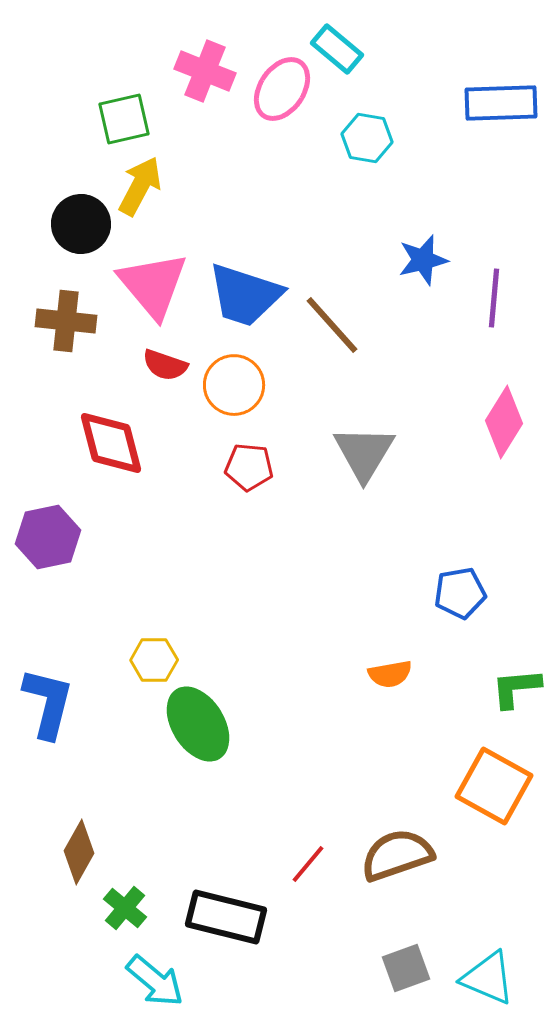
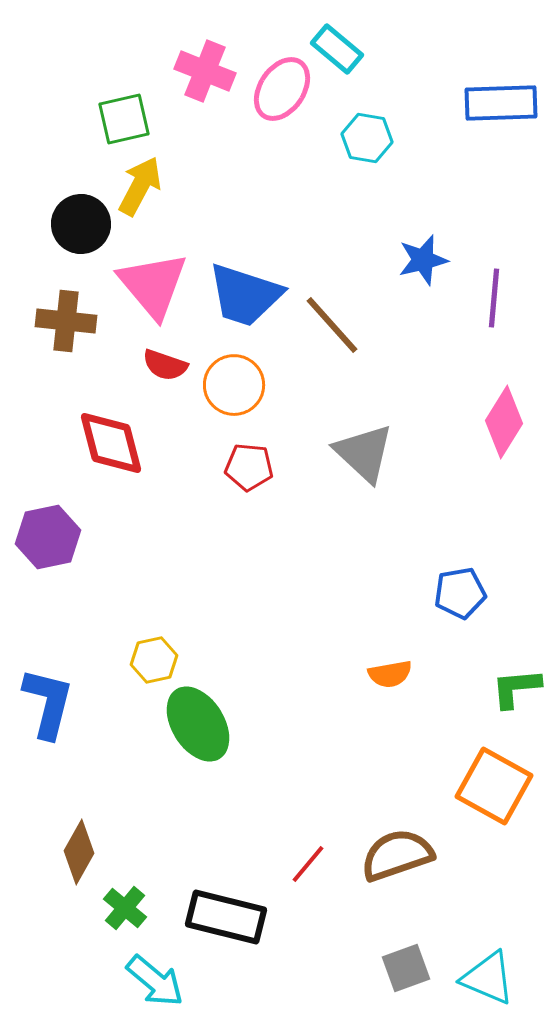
gray triangle: rotated 18 degrees counterclockwise
yellow hexagon: rotated 12 degrees counterclockwise
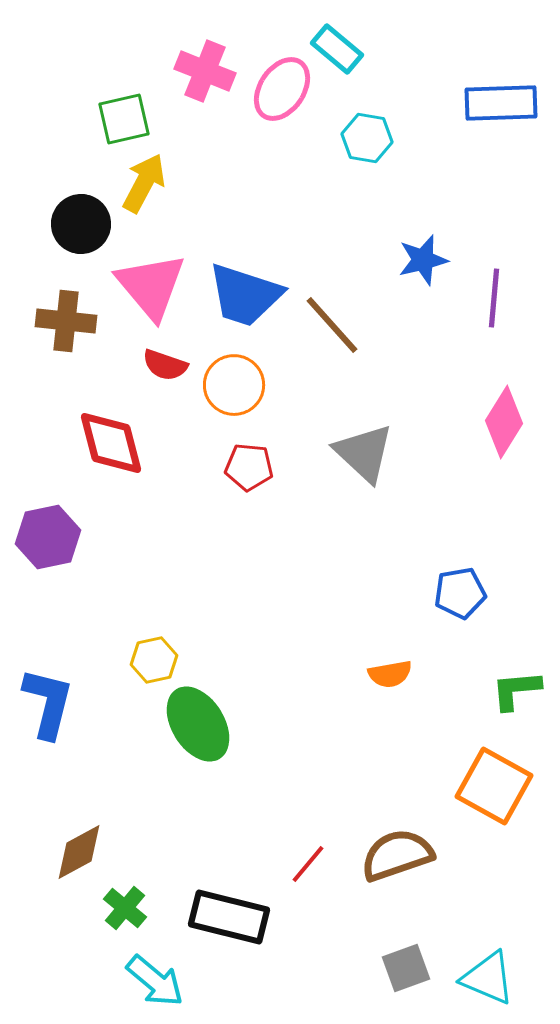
yellow arrow: moved 4 px right, 3 px up
pink triangle: moved 2 px left, 1 px down
green L-shape: moved 2 px down
brown diamond: rotated 32 degrees clockwise
black rectangle: moved 3 px right
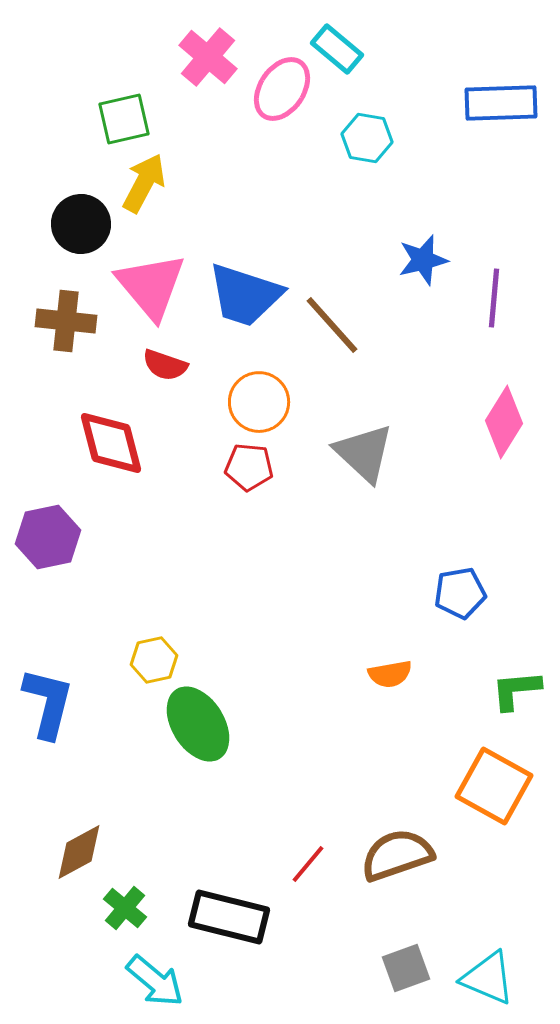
pink cross: moved 3 px right, 14 px up; rotated 18 degrees clockwise
orange circle: moved 25 px right, 17 px down
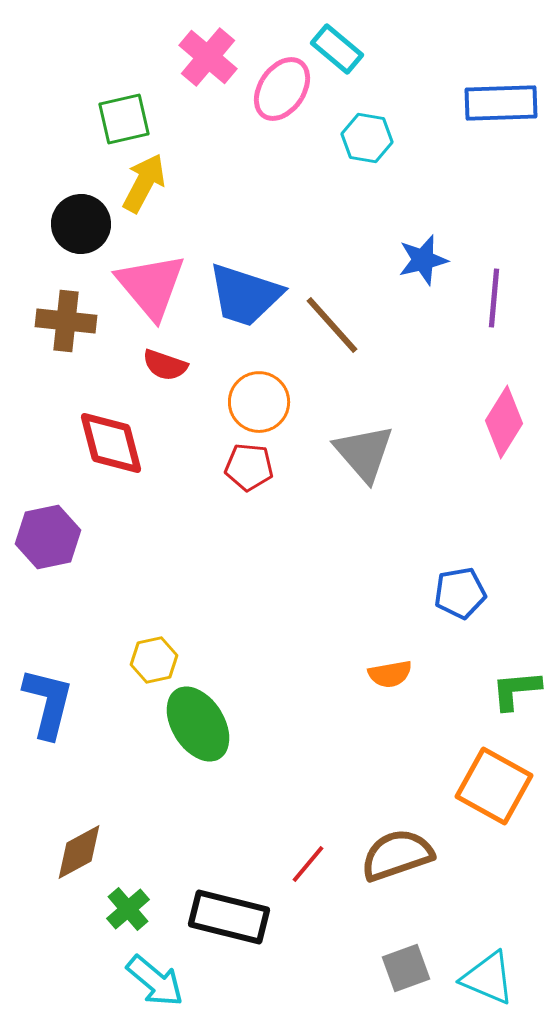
gray triangle: rotated 6 degrees clockwise
green cross: moved 3 px right, 1 px down; rotated 9 degrees clockwise
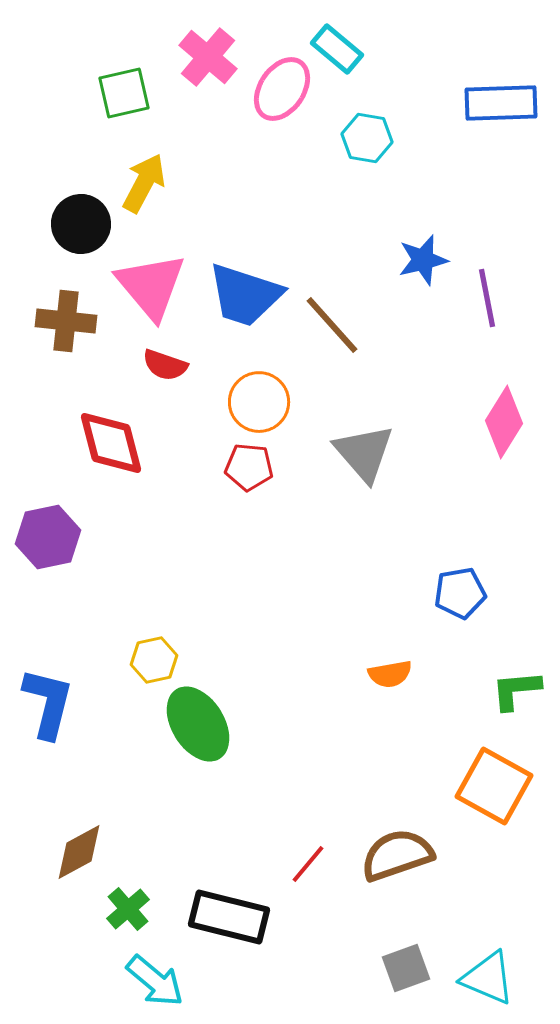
green square: moved 26 px up
purple line: moved 7 px left; rotated 16 degrees counterclockwise
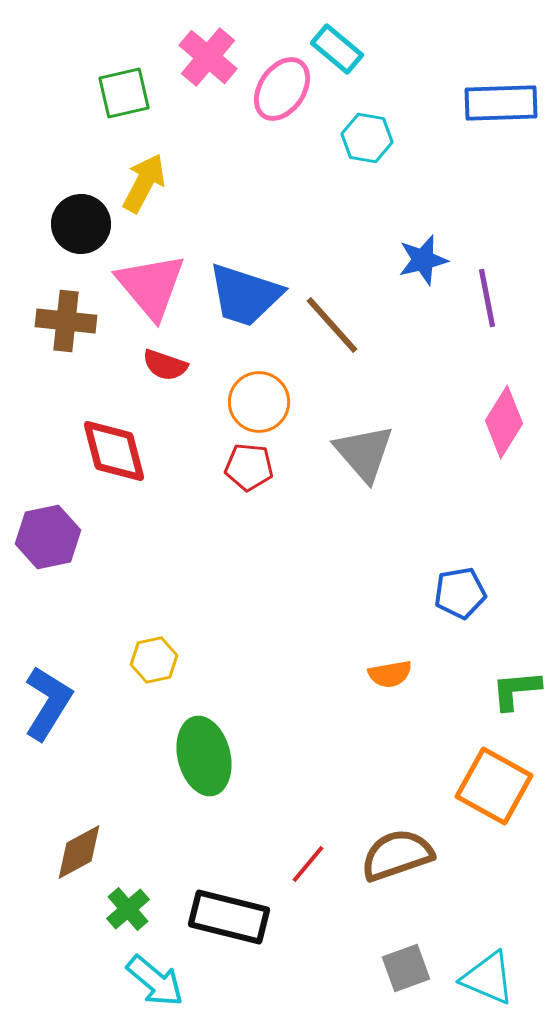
red diamond: moved 3 px right, 8 px down
blue L-shape: rotated 18 degrees clockwise
green ellipse: moved 6 px right, 32 px down; rotated 18 degrees clockwise
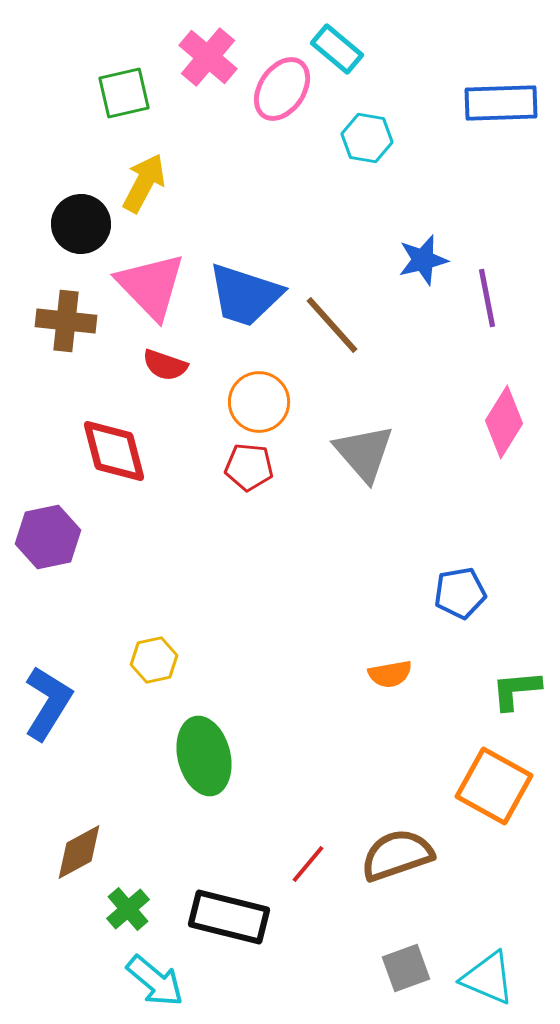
pink triangle: rotated 4 degrees counterclockwise
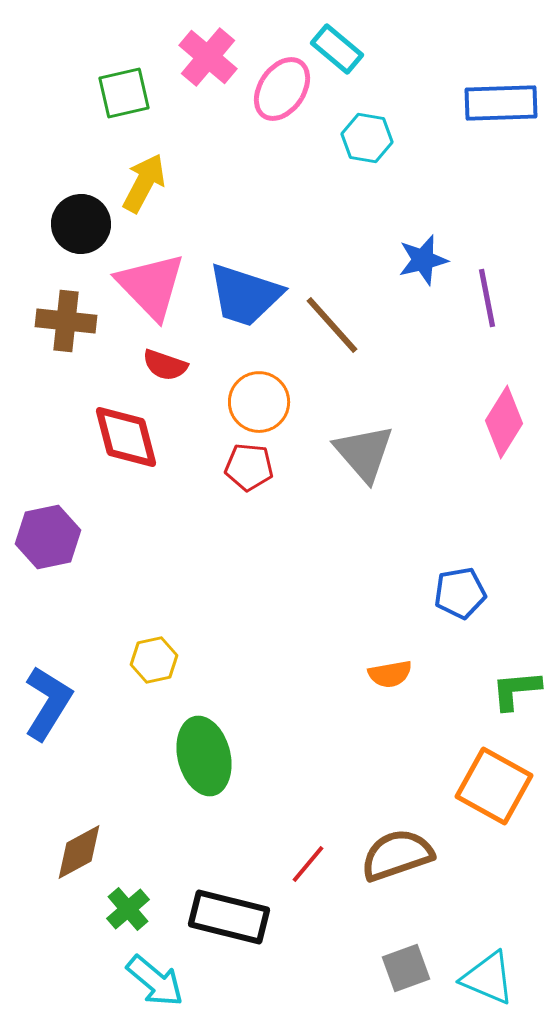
red diamond: moved 12 px right, 14 px up
